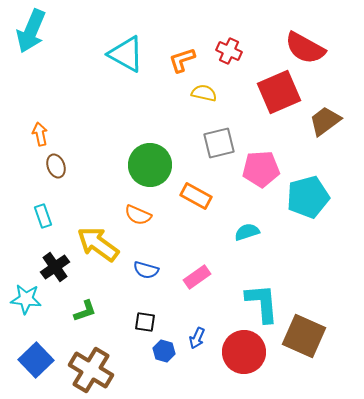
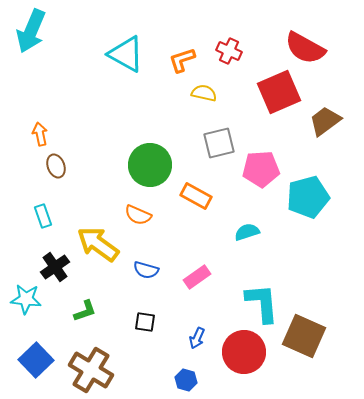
blue hexagon: moved 22 px right, 29 px down
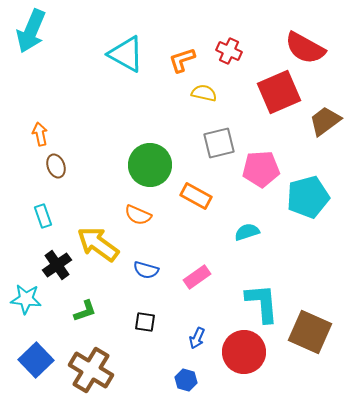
black cross: moved 2 px right, 2 px up
brown square: moved 6 px right, 4 px up
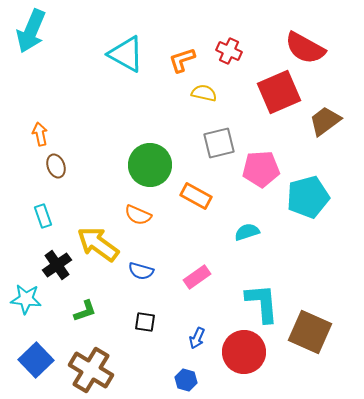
blue semicircle: moved 5 px left, 1 px down
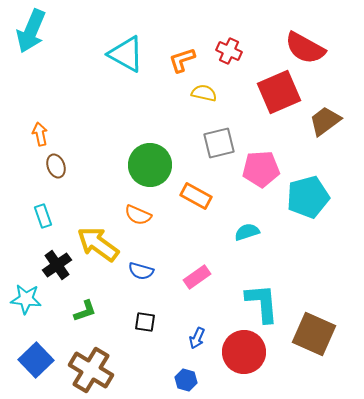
brown square: moved 4 px right, 2 px down
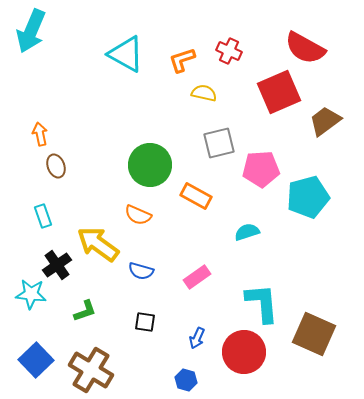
cyan star: moved 5 px right, 5 px up
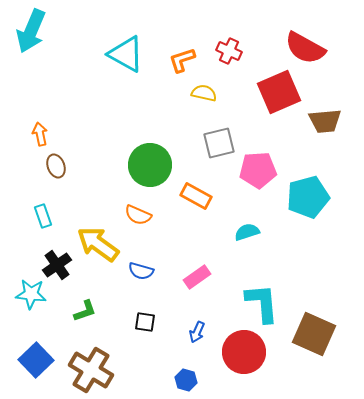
brown trapezoid: rotated 148 degrees counterclockwise
pink pentagon: moved 3 px left, 1 px down
blue arrow: moved 6 px up
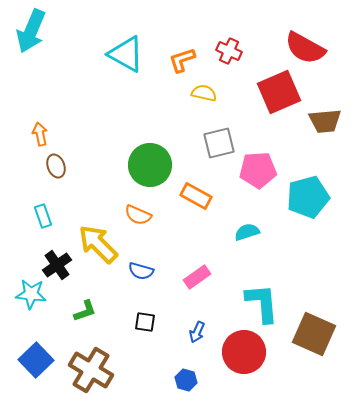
yellow arrow: rotated 9 degrees clockwise
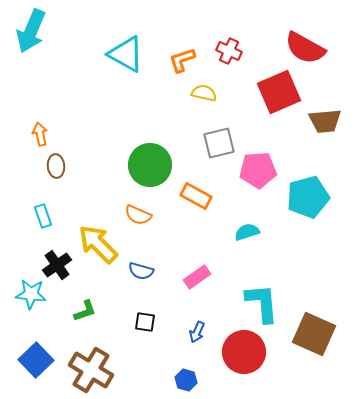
brown ellipse: rotated 15 degrees clockwise
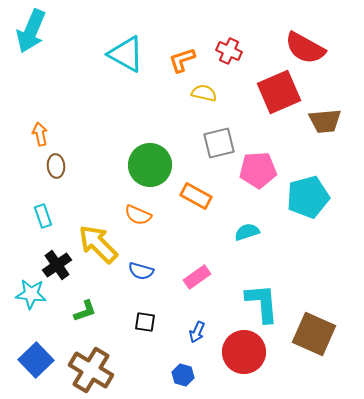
blue hexagon: moved 3 px left, 5 px up
